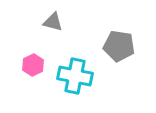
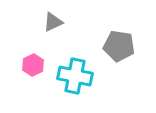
gray triangle: rotated 40 degrees counterclockwise
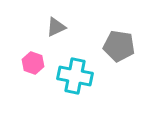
gray triangle: moved 3 px right, 5 px down
pink hexagon: moved 2 px up; rotated 15 degrees counterclockwise
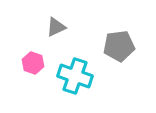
gray pentagon: rotated 16 degrees counterclockwise
cyan cross: rotated 8 degrees clockwise
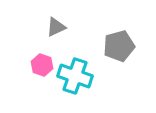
gray pentagon: rotated 8 degrees counterclockwise
pink hexagon: moved 9 px right, 2 px down
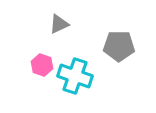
gray triangle: moved 3 px right, 3 px up
gray pentagon: rotated 16 degrees clockwise
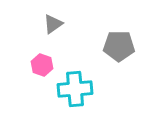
gray triangle: moved 6 px left; rotated 10 degrees counterclockwise
cyan cross: moved 13 px down; rotated 24 degrees counterclockwise
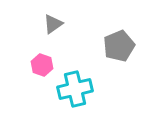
gray pentagon: rotated 24 degrees counterclockwise
cyan cross: rotated 8 degrees counterclockwise
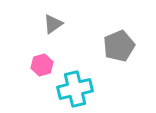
pink hexagon: rotated 25 degrees clockwise
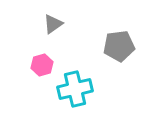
gray pentagon: rotated 16 degrees clockwise
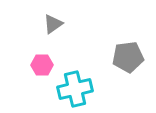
gray pentagon: moved 9 px right, 11 px down
pink hexagon: rotated 15 degrees clockwise
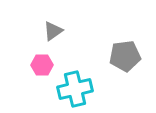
gray triangle: moved 7 px down
gray pentagon: moved 3 px left, 1 px up
